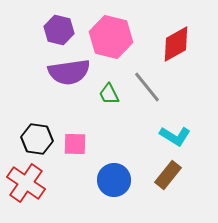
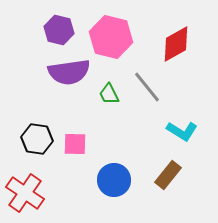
cyan L-shape: moved 7 px right, 5 px up
red cross: moved 1 px left, 10 px down
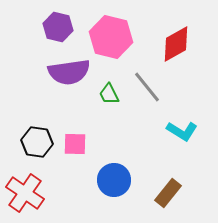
purple hexagon: moved 1 px left, 3 px up
black hexagon: moved 3 px down
brown rectangle: moved 18 px down
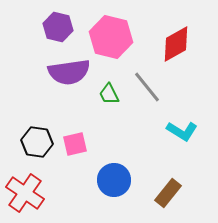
pink square: rotated 15 degrees counterclockwise
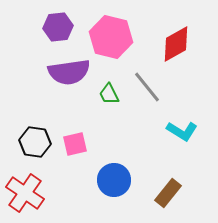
purple hexagon: rotated 20 degrees counterclockwise
black hexagon: moved 2 px left
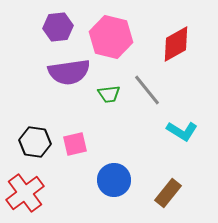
gray line: moved 3 px down
green trapezoid: rotated 70 degrees counterclockwise
red cross: rotated 18 degrees clockwise
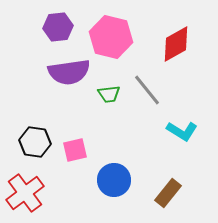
pink square: moved 6 px down
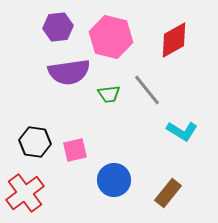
red diamond: moved 2 px left, 4 px up
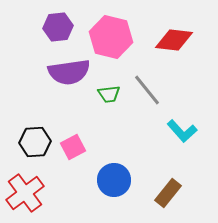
red diamond: rotated 36 degrees clockwise
cyan L-shape: rotated 16 degrees clockwise
black hexagon: rotated 12 degrees counterclockwise
pink square: moved 2 px left, 3 px up; rotated 15 degrees counterclockwise
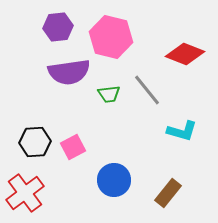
red diamond: moved 11 px right, 14 px down; rotated 15 degrees clockwise
cyan L-shape: rotated 32 degrees counterclockwise
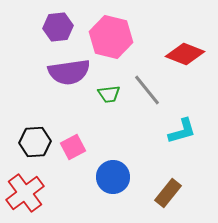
cyan L-shape: rotated 32 degrees counterclockwise
blue circle: moved 1 px left, 3 px up
